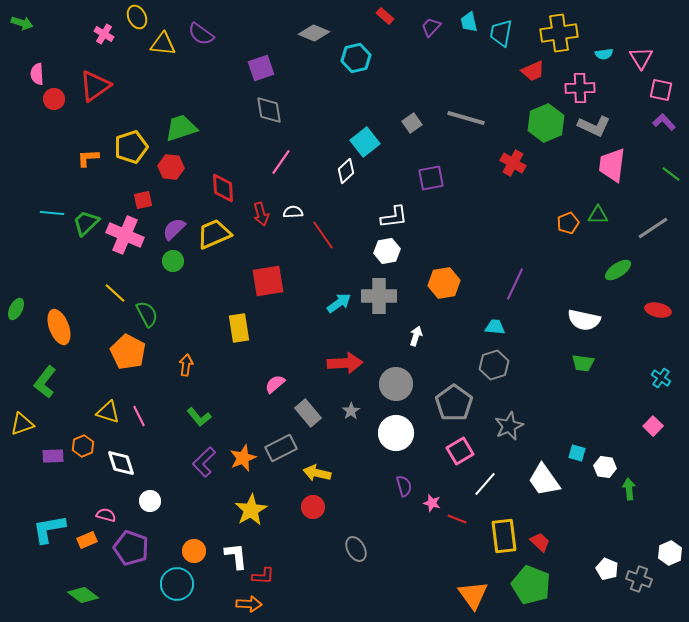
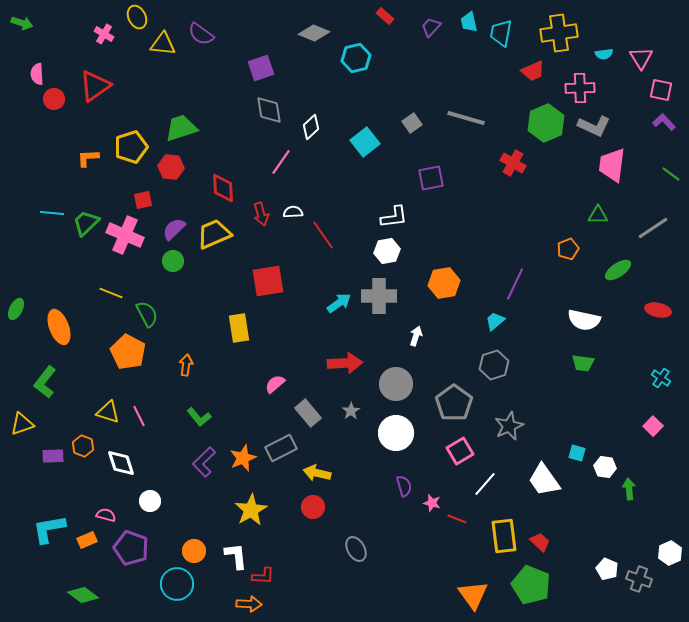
white diamond at (346, 171): moved 35 px left, 44 px up
orange pentagon at (568, 223): moved 26 px down
yellow line at (115, 293): moved 4 px left; rotated 20 degrees counterclockwise
cyan trapezoid at (495, 327): moved 6 px up; rotated 45 degrees counterclockwise
orange hexagon at (83, 446): rotated 15 degrees counterclockwise
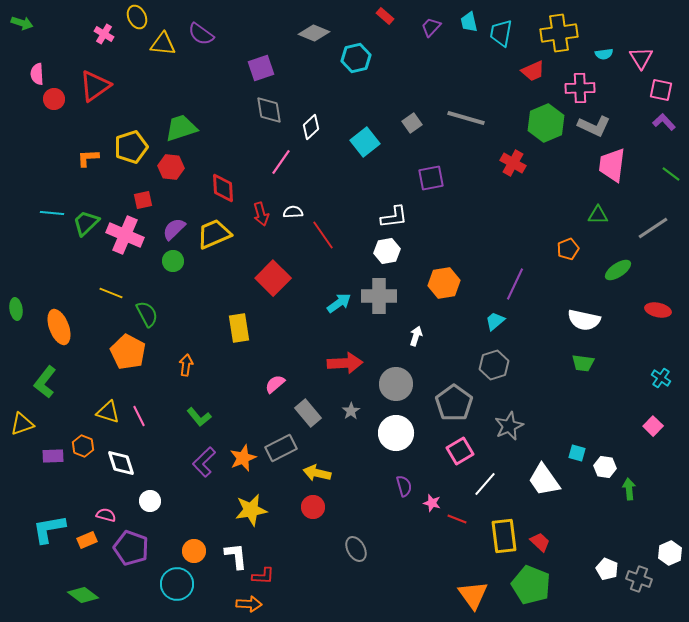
red square at (268, 281): moved 5 px right, 3 px up; rotated 36 degrees counterclockwise
green ellipse at (16, 309): rotated 35 degrees counterclockwise
yellow star at (251, 510): rotated 20 degrees clockwise
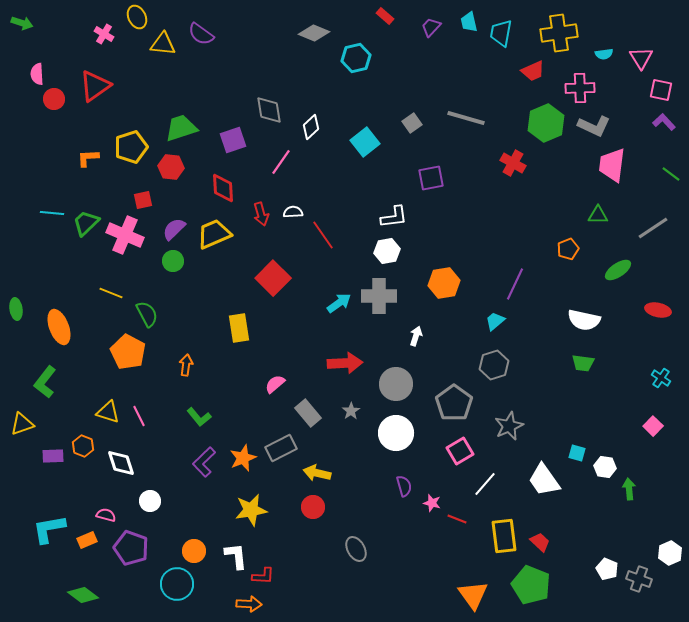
purple square at (261, 68): moved 28 px left, 72 px down
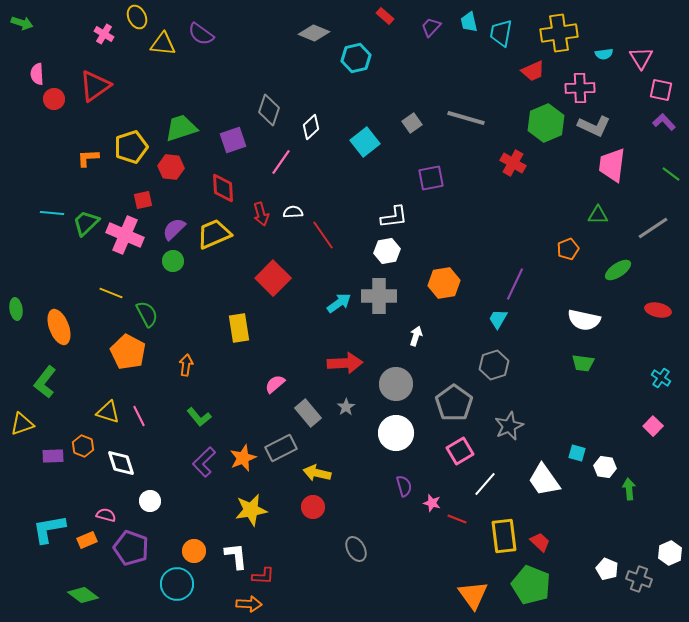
gray diamond at (269, 110): rotated 28 degrees clockwise
cyan trapezoid at (495, 321): moved 3 px right, 2 px up; rotated 20 degrees counterclockwise
gray star at (351, 411): moved 5 px left, 4 px up
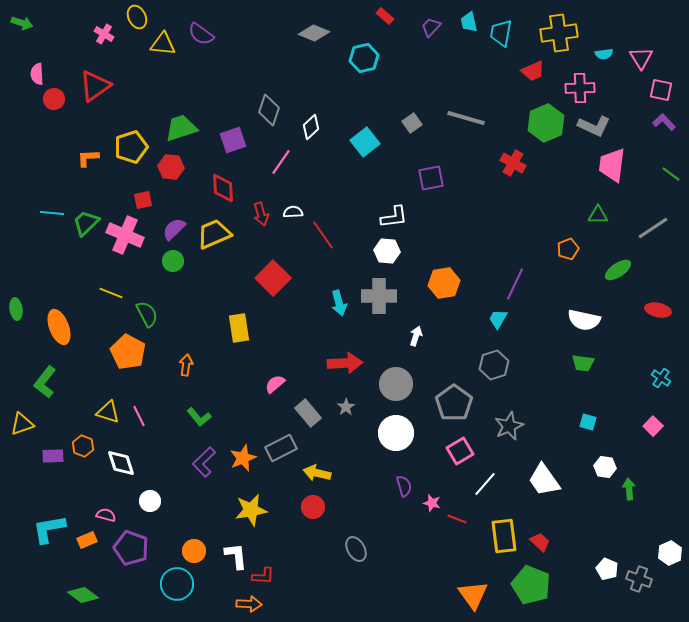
cyan hexagon at (356, 58): moved 8 px right
white hexagon at (387, 251): rotated 15 degrees clockwise
cyan arrow at (339, 303): rotated 110 degrees clockwise
cyan square at (577, 453): moved 11 px right, 31 px up
